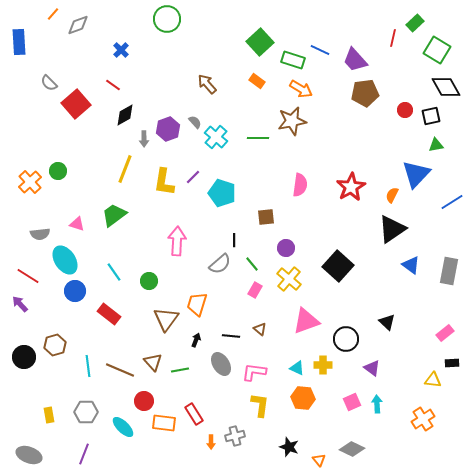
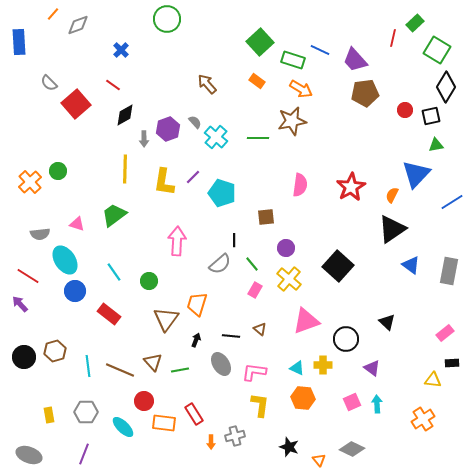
black diamond at (446, 87): rotated 60 degrees clockwise
yellow line at (125, 169): rotated 20 degrees counterclockwise
brown hexagon at (55, 345): moved 6 px down
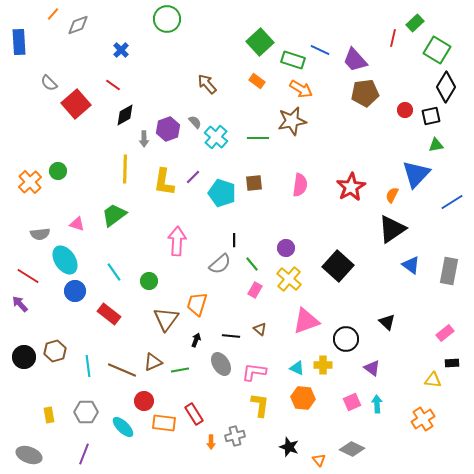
brown square at (266, 217): moved 12 px left, 34 px up
brown triangle at (153, 362): rotated 48 degrees clockwise
brown line at (120, 370): moved 2 px right
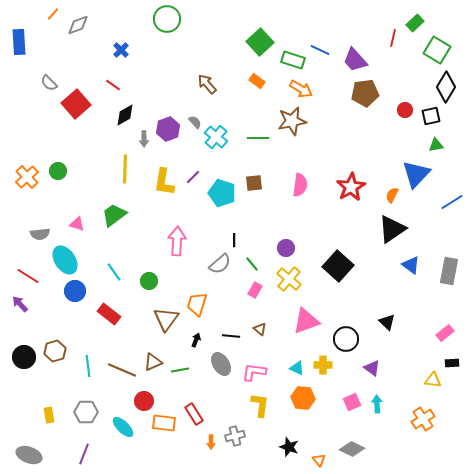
orange cross at (30, 182): moved 3 px left, 5 px up
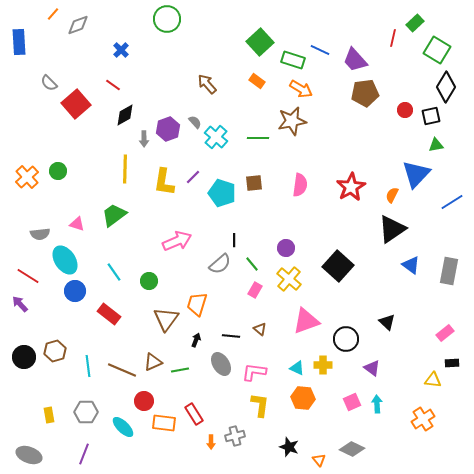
pink arrow at (177, 241): rotated 64 degrees clockwise
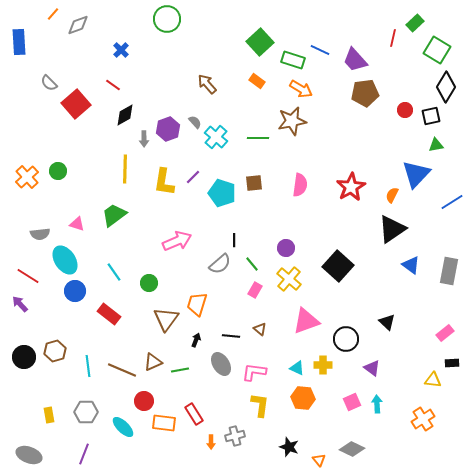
green circle at (149, 281): moved 2 px down
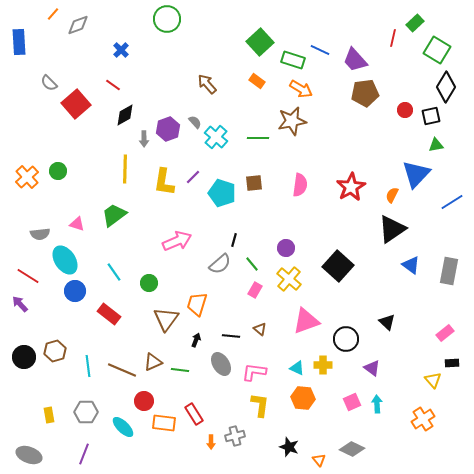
black line at (234, 240): rotated 16 degrees clockwise
green line at (180, 370): rotated 18 degrees clockwise
yellow triangle at (433, 380): rotated 42 degrees clockwise
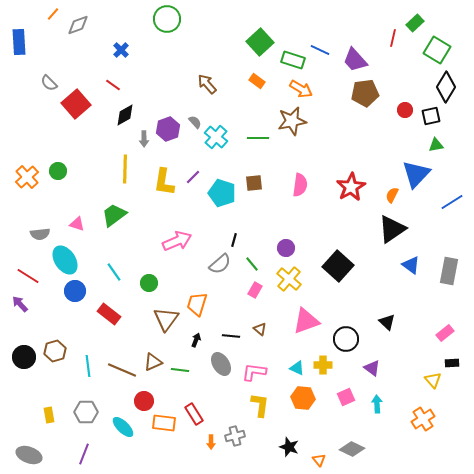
pink square at (352, 402): moved 6 px left, 5 px up
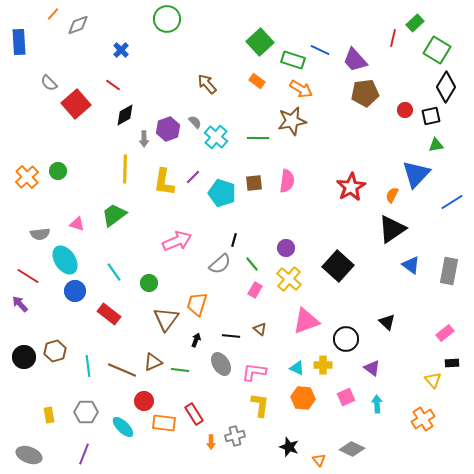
pink semicircle at (300, 185): moved 13 px left, 4 px up
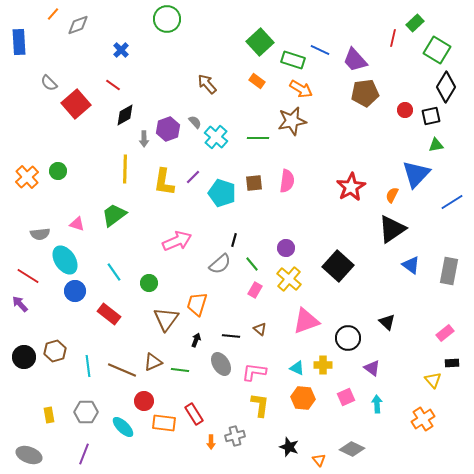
black circle at (346, 339): moved 2 px right, 1 px up
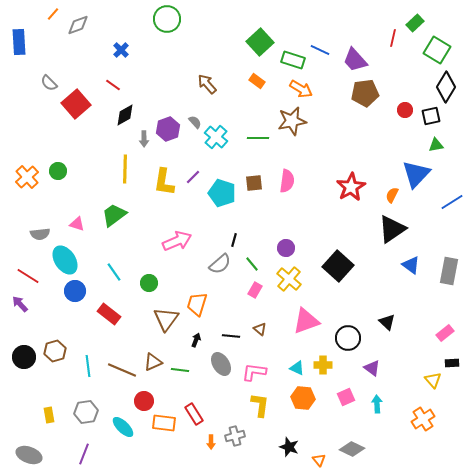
gray hexagon at (86, 412): rotated 10 degrees counterclockwise
